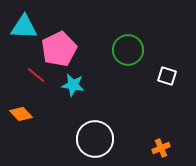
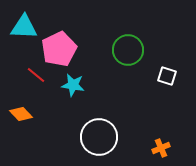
white circle: moved 4 px right, 2 px up
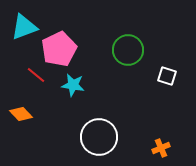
cyan triangle: rotated 24 degrees counterclockwise
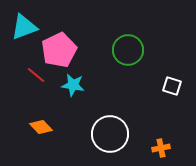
pink pentagon: moved 1 px down
white square: moved 5 px right, 10 px down
orange diamond: moved 20 px right, 13 px down
white circle: moved 11 px right, 3 px up
orange cross: rotated 12 degrees clockwise
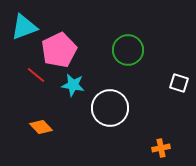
white square: moved 7 px right, 3 px up
white circle: moved 26 px up
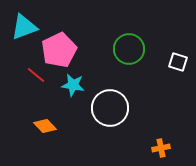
green circle: moved 1 px right, 1 px up
white square: moved 1 px left, 21 px up
orange diamond: moved 4 px right, 1 px up
